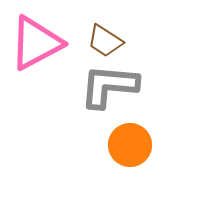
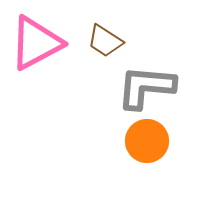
gray L-shape: moved 37 px right, 1 px down
orange circle: moved 17 px right, 4 px up
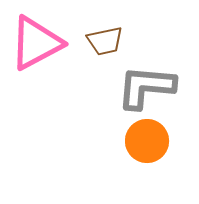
brown trapezoid: rotated 45 degrees counterclockwise
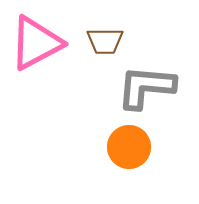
brown trapezoid: rotated 12 degrees clockwise
orange circle: moved 18 px left, 6 px down
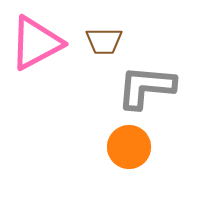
brown trapezoid: moved 1 px left
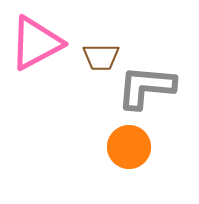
brown trapezoid: moved 3 px left, 16 px down
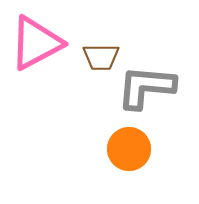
orange circle: moved 2 px down
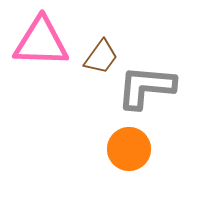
pink triangle: moved 5 px right, 1 px up; rotated 30 degrees clockwise
brown trapezoid: rotated 54 degrees counterclockwise
